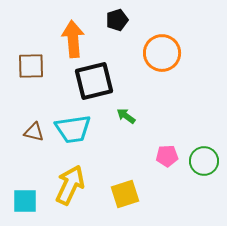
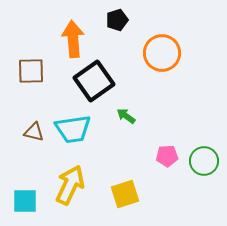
brown square: moved 5 px down
black square: rotated 21 degrees counterclockwise
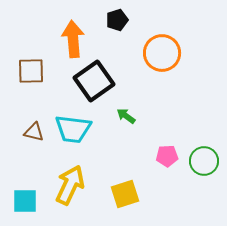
cyan trapezoid: rotated 15 degrees clockwise
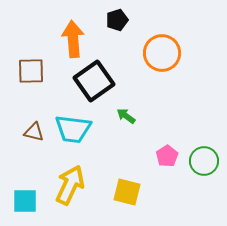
pink pentagon: rotated 30 degrees counterclockwise
yellow square: moved 2 px right, 2 px up; rotated 32 degrees clockwise
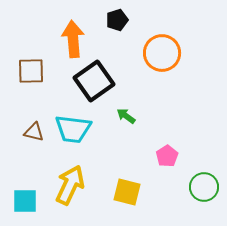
green circle: moved 26 px down
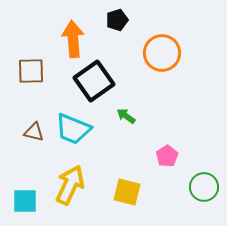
cyan trapezoid: rotated 15 degrees clockwise
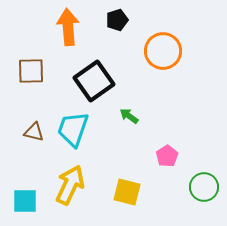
orange arrow: moved 5 px left, 12 px up
orange circle: moved 1 px right, 2 px up
green arrow: moved 3 px right
cyan trapezoid: rotated 87 degrees clockwise
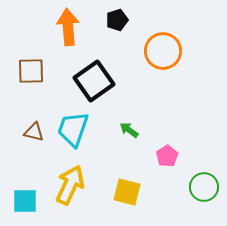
green arrow: moved 14 px down
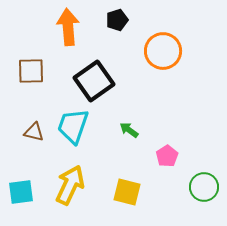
cyan trapezoid: moved 3 px up
cyan square: moved 4 px left, 9 px up; rotated 8 degrees counterclockwise
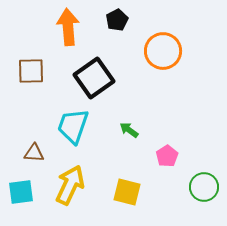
black pentagon: rotated 10 degrees counterclockwise
black square: moved 3 px up
brown triangle: moved 21 px down; rotated 10 degrees counterclockwise
